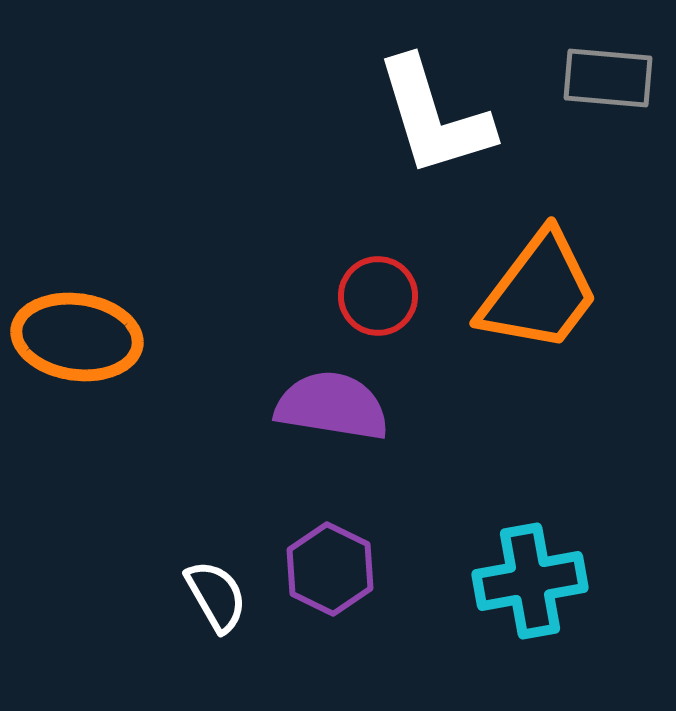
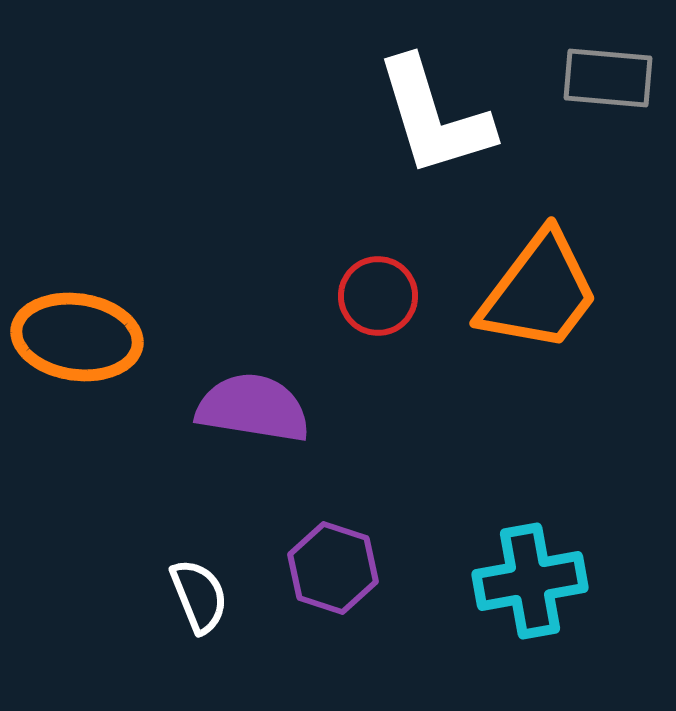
purple semicircle: moved 79 px left, 2 px down
purple hexagon: moved 3 px right, 1 px up; rotated 8 degrees counterclockwise
white semicircle: moved 17 px left; rotated 8 degrees clockwise
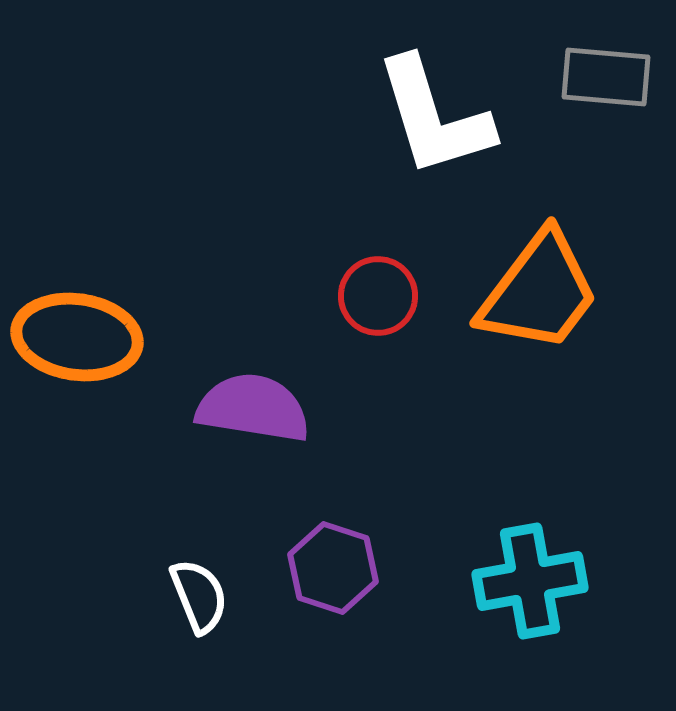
gray rectangle: moved 2 px left, 1 px up
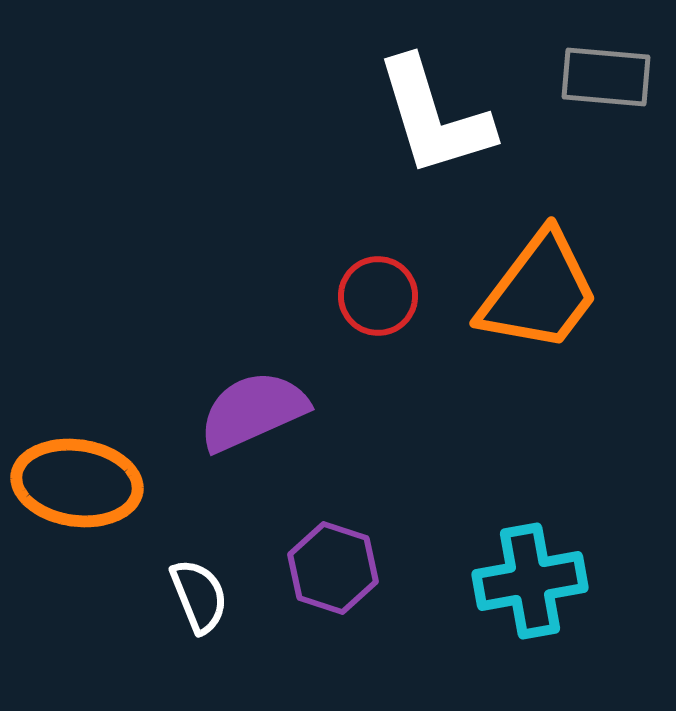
orange ellipse: moved 146 px down
purple semicircle: moved 3 px down; rotated 33 degrees counterclockwise
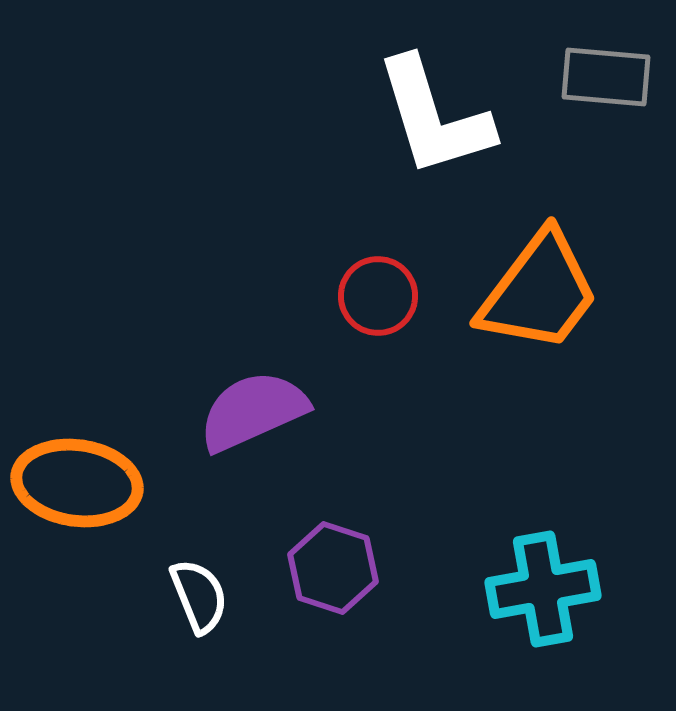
cyan cross: moved 13 px right, 8 px down
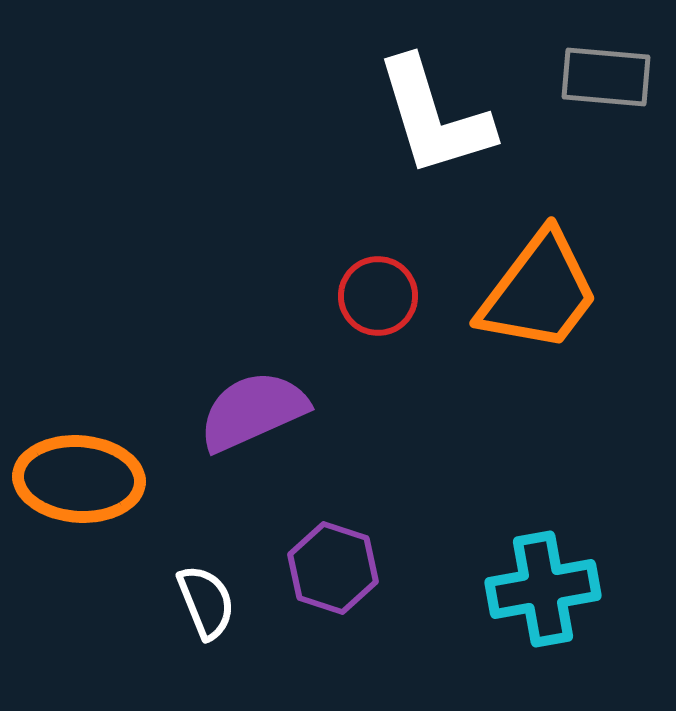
orange ellipse: moved 2 px right, 4 px up; rotated 4 degrees counterclockwise
white semicircle: moved 7 px right, 6 px down
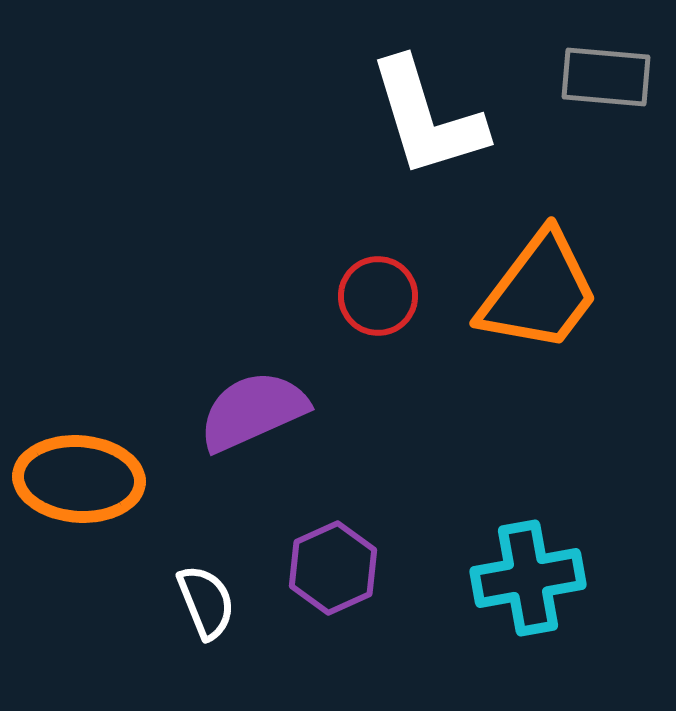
white L-shape: moved 7 px left, 1 px down
purple hexagon: rotated 18 degrees clockwise
cyan cross: moved 15 px left, 11 px up
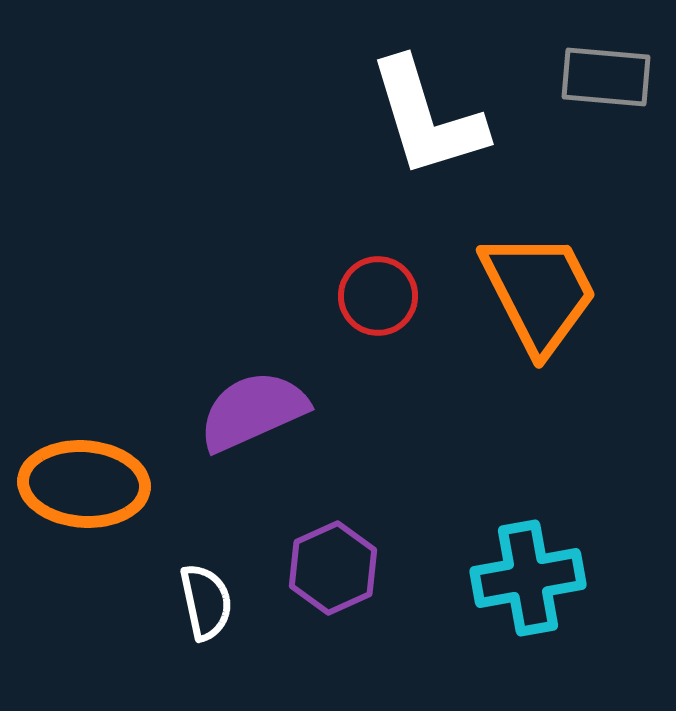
orange trapezoid: rotated 64 degrees counterclockwise
orange ellipse: moved 5 px right, 5 px down
white semicircle: rotated 10 degrees clockwise
